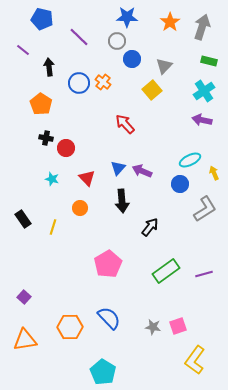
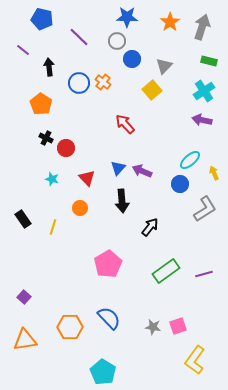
black cross at (46, 138): rotated 16 degrees clockwise
cyan ellipse at (190, 160): rotated 15 degrees counterclockwise
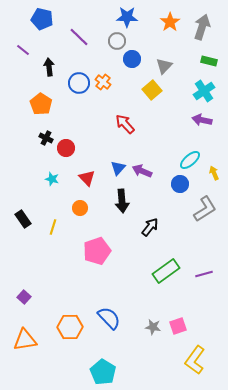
pink pentagon at (108, 264): moved 11 px left, 13 px up; rotated 12 degrees clockwise
